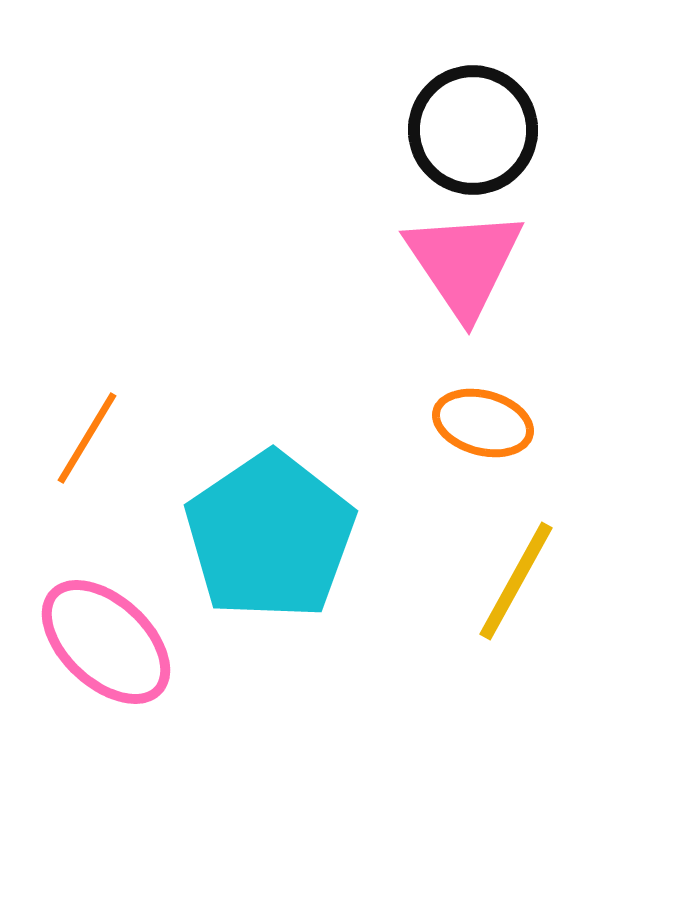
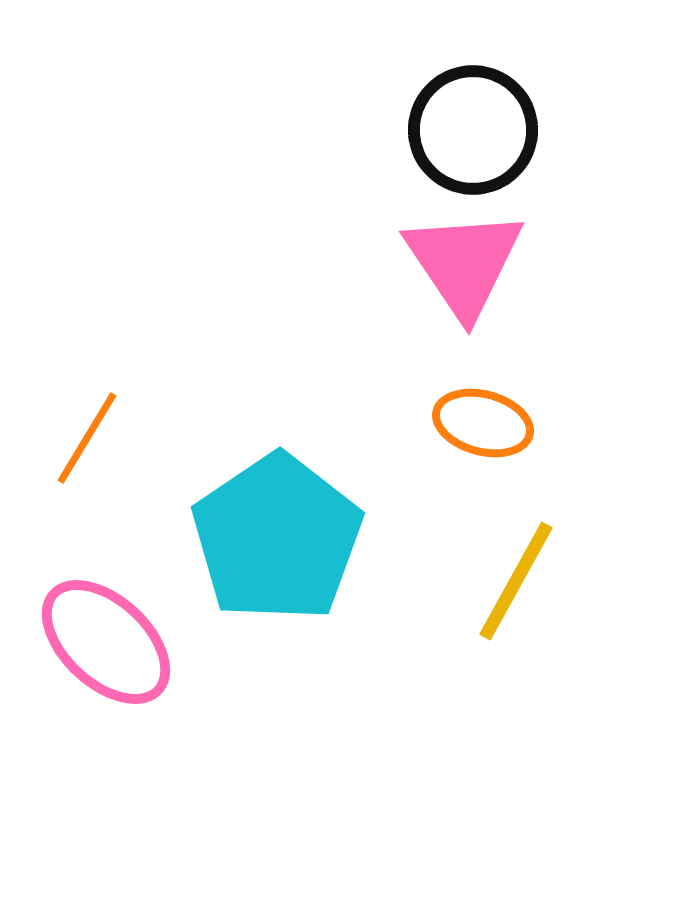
cyan pentagon: moved 7 px right, 2 px down
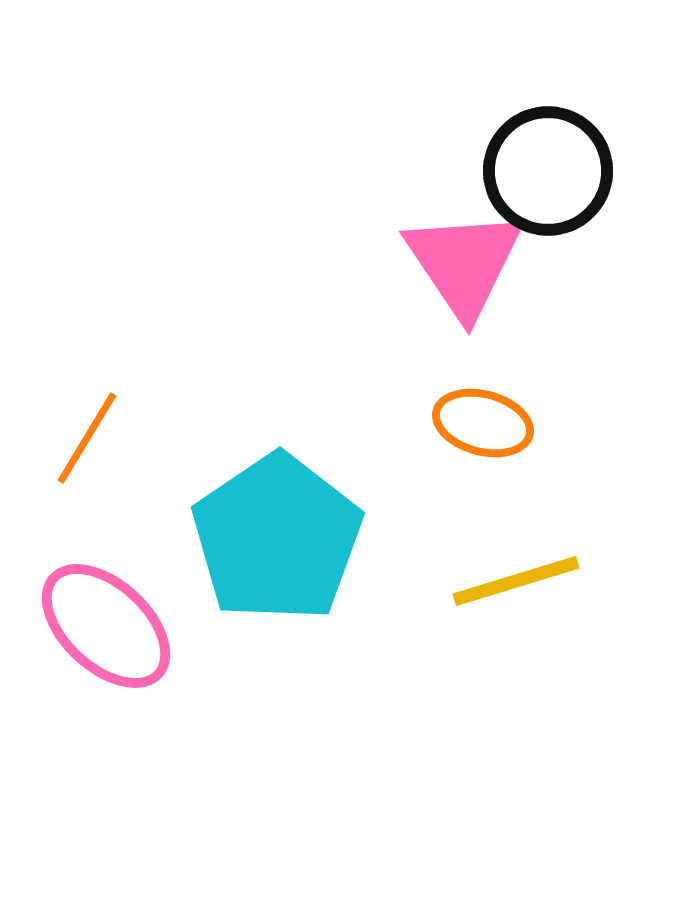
black circle: moved 75 px right, 41 px down
yellow line: rotated 44 degrees clockwise
pink ellipse: moved 16 px up
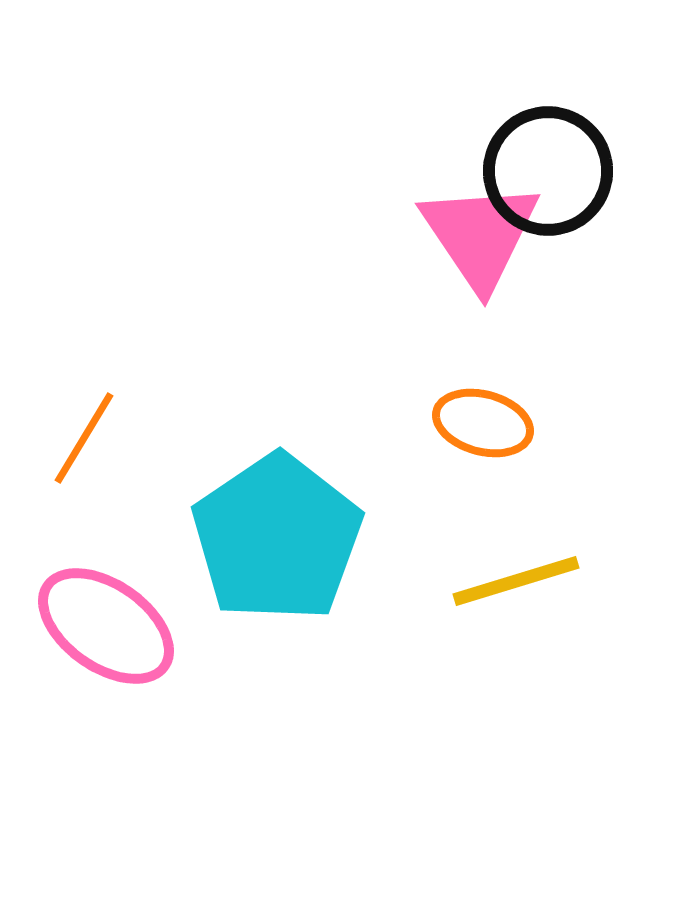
pink triangle: moved 16 px right, 28 px up
orange line: moved 3 px left
pink ellipse: rotated 8 degrees counterclockwise
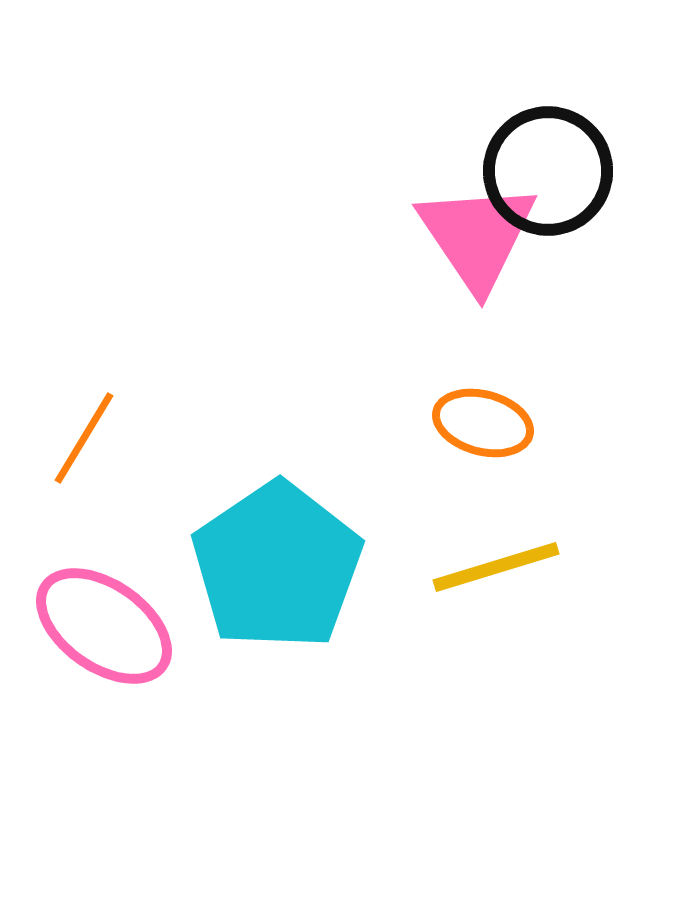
pink triangle: moved 3 px left, 1 px down
cyan pentagon: moved 28 px down
yellow line: moved 20 px left, 14 px up
pink ellipse: moved 2 px left
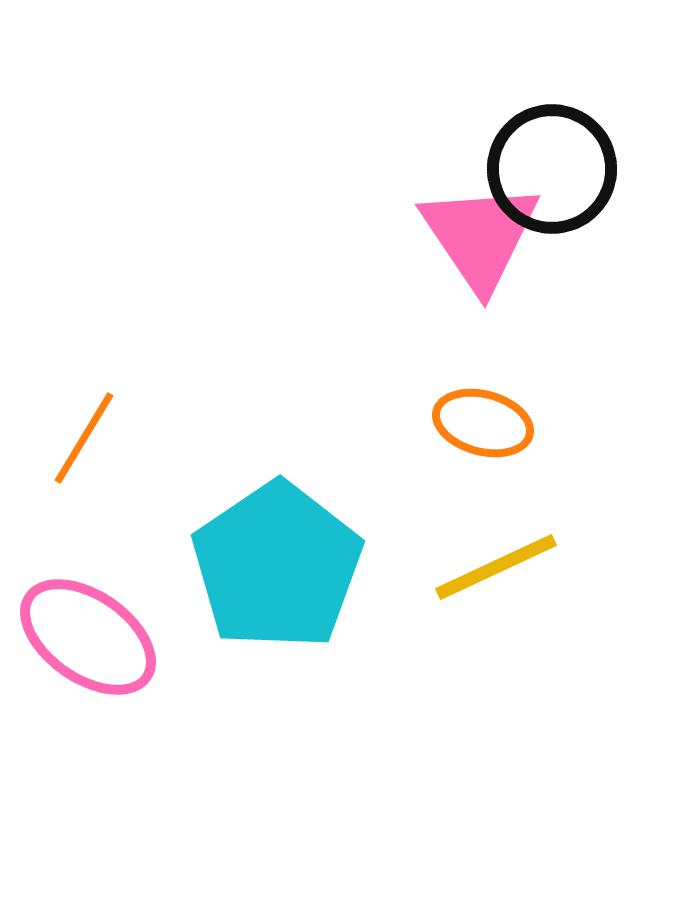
black circle: moved 4 px right, 2 px up
pink triangle: moved 3 px right
yellow line: rotated 8 degrees counterclockwise
pink ellipse: moved 16 px left, 11 px down
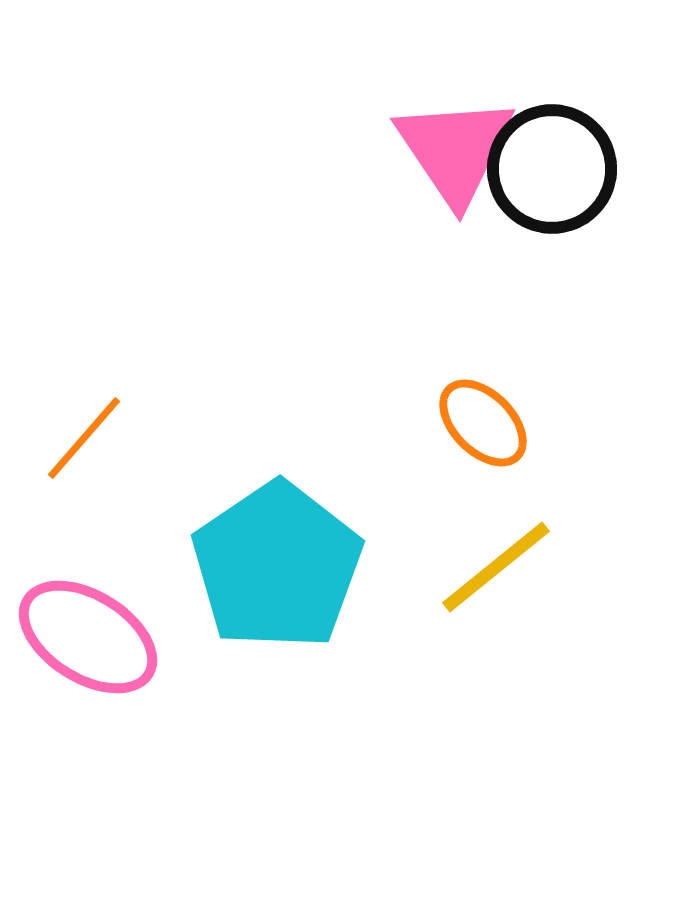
pink triangle: moved 25 px left, 86 px up
orange ellipse: rotated 30 degrees clockwise
orange line: rotated 10 degrees clockwise
yellow line: rotated 14 degrees counterclockwise
pink ellipse: rotated 3 degrees counterclockwise
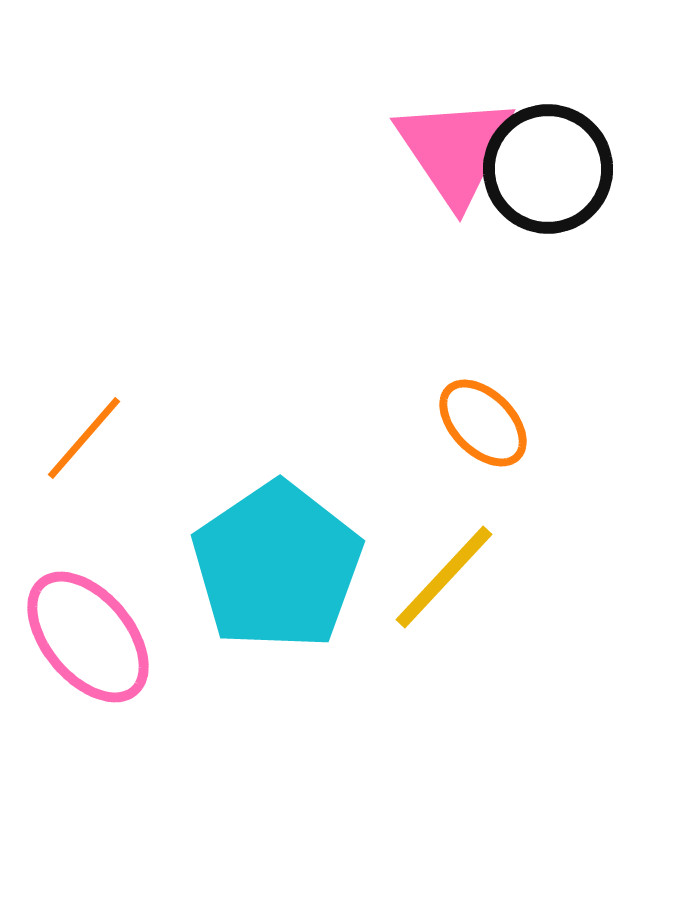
black circle: moved 4 px left
yellow line: moved 52 px left, 10 px down; rotated 8 degrees counterclockwise
pink ellipse: rotated 18 degrees clockwise
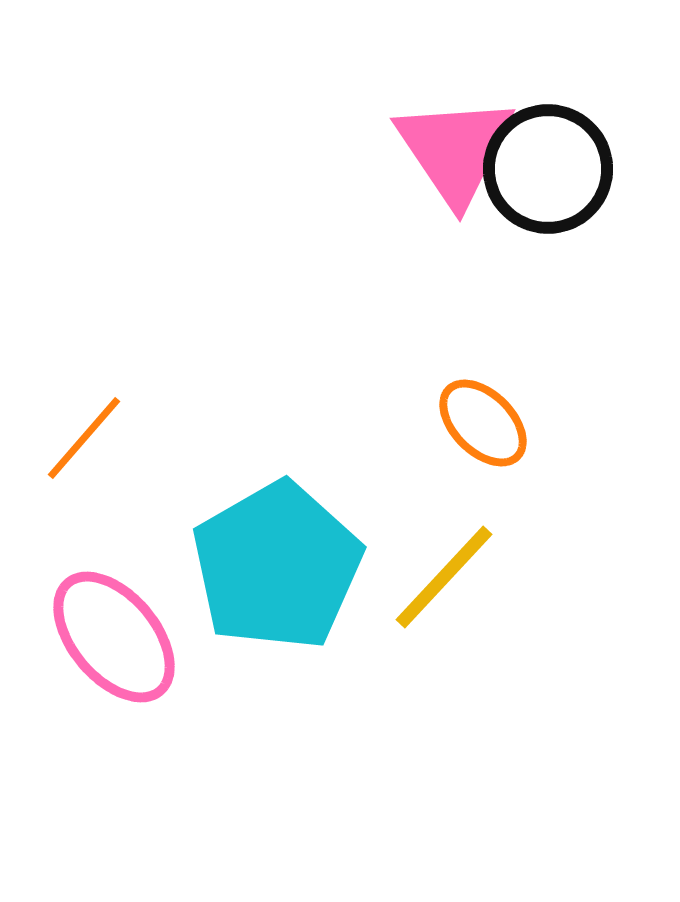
cyan pentagon: rotated 4 degrees clockwise
pink ellipse: moved 26 px right
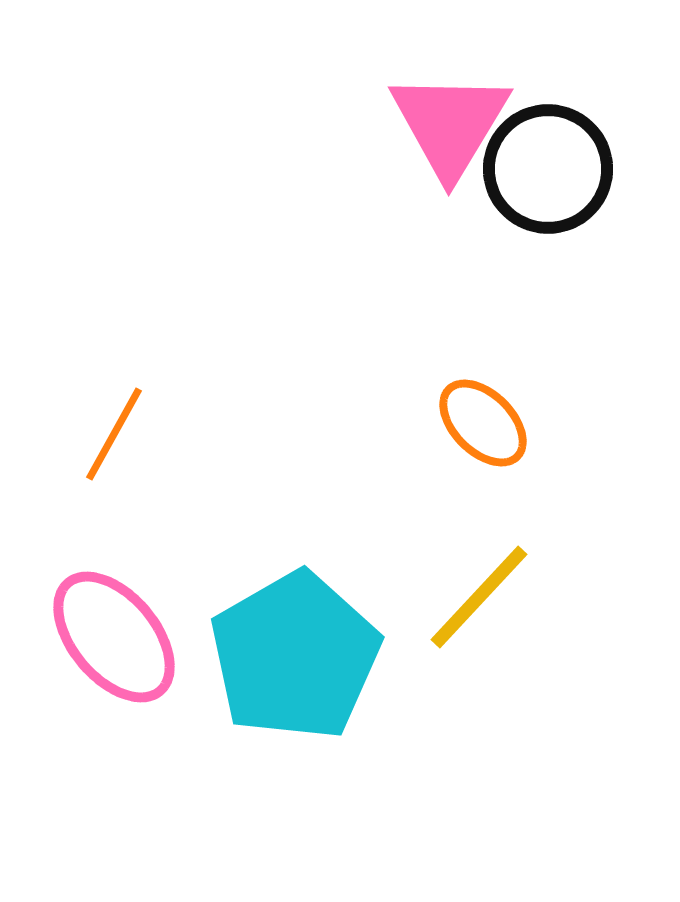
pink triangle: moved 5 px left, 26 px up; rotated 5 degrees clockwise
orange line: moved 30 px right, 4 px up; rotated 12 degrees counterclockwise
cyan pentagon: moved 18 px right, 90 px down
yellow line: moved 35 px right, 20 px down
